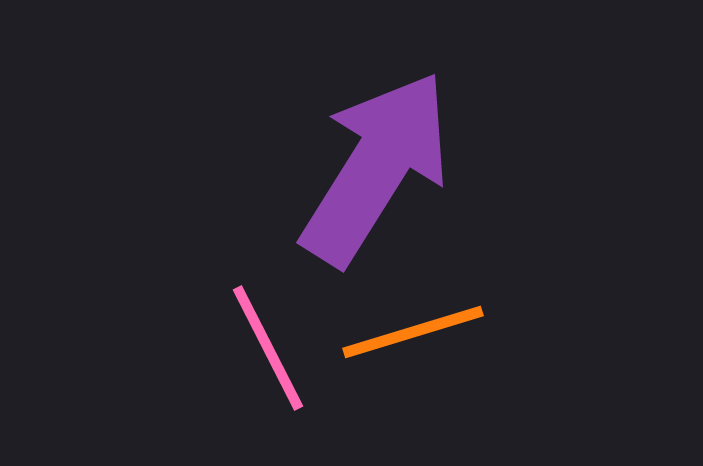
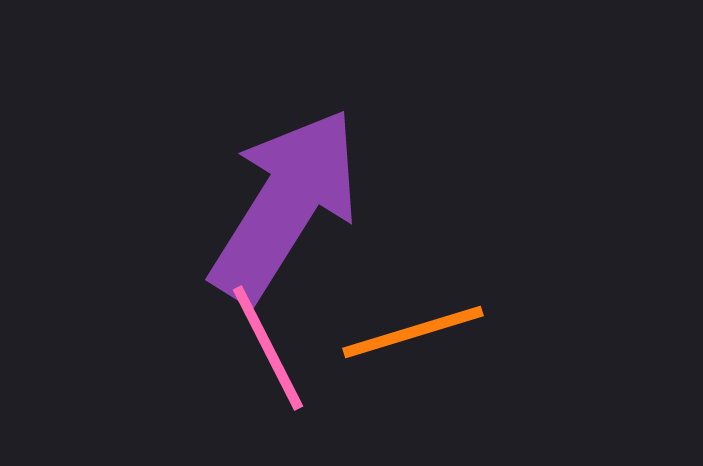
purple arrow: moved 91 px left, 37 px down
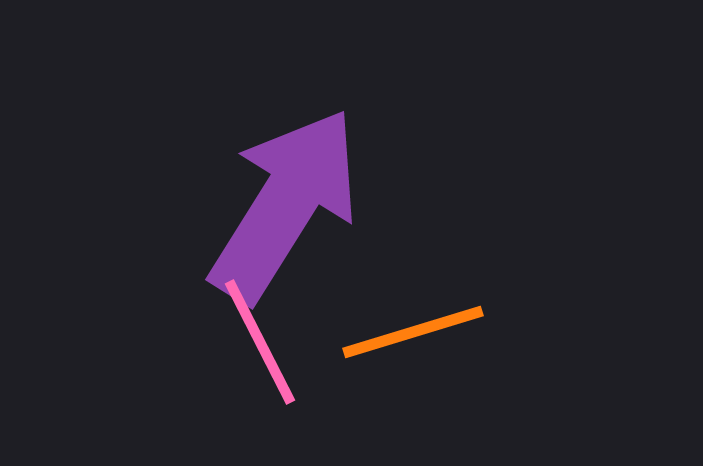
pink line: moved 8 px left, 6 px up
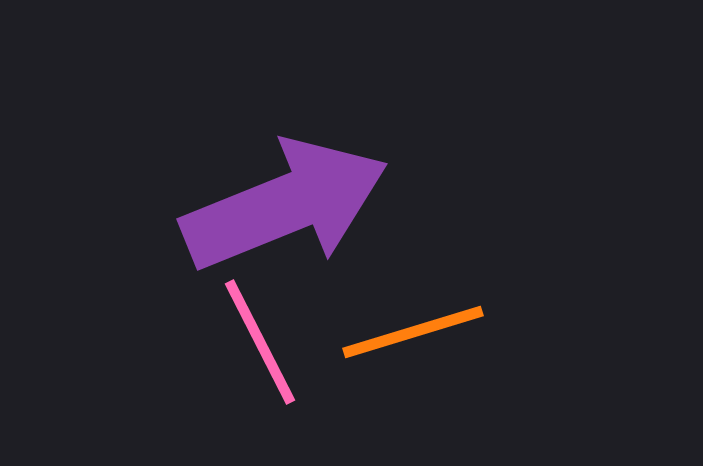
purple arrow: rotated 36 degrees clockwise
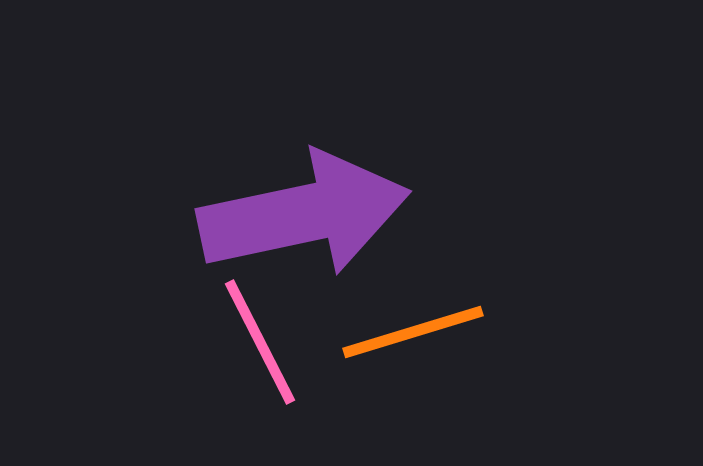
purple arrow: moved 19 px right, 9 px down; rotated 10 degrees clockwise
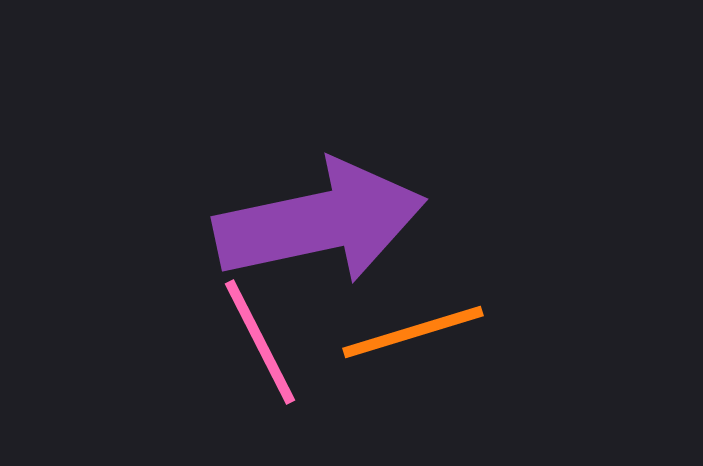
purple arrow: moved 16 px right, 8 px down
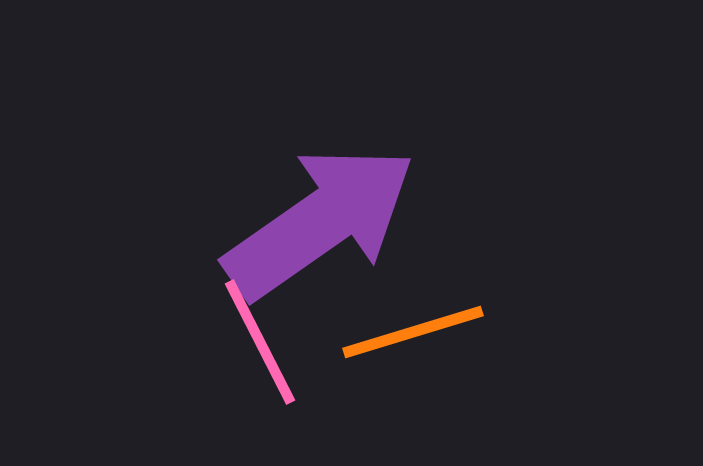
purple arrow: rotated 23 degrees counterclockwise
